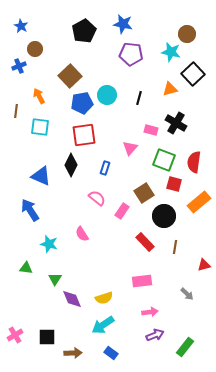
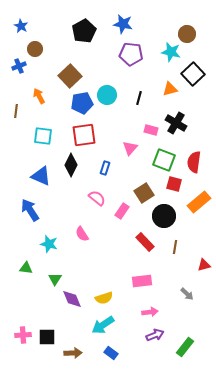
cyan square at (40, 127): moved 3 px right, 9 px down
pink cross at (15, 335): moved 8 px right; rotated 28 degrees clockwise
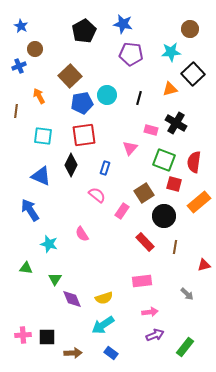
brown circle at (187, 34): moved 3 px right, 5 px up
cyan star at (171, 52): rotated 18 degrees counterclockwise
pink semicircle at (97, 198): moved 3 px up
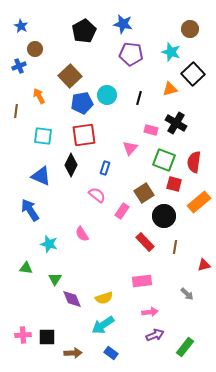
cyan star at (171, 52): rotated 24 degrees clockwise
